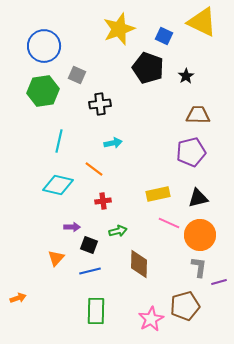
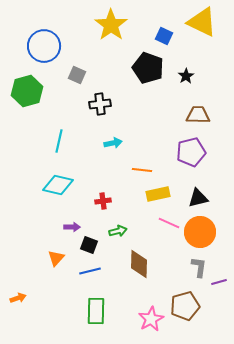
yellow star: moved 8 px left, 4 px up; rotated 16 degrees counterclockwise
green hexagon: moved 16 px left; rotated 8 degrees counterclockwise
orange line: moved 48 px right, 1 px down; rotated 30 degrees counterclockwise
orange circle: moved 3 px up
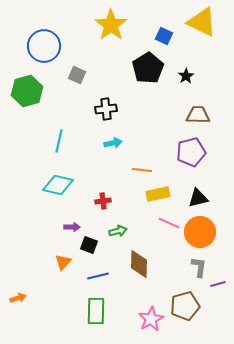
black pentagon: rotated 20 degrees clockwise
black cross: moved 6 px right, 5 px down
orange triangle: moved 7 px right, 4 px down
blue line: moved 8 px right, 5 px down
purple line: moved 1 px left, 2 px down
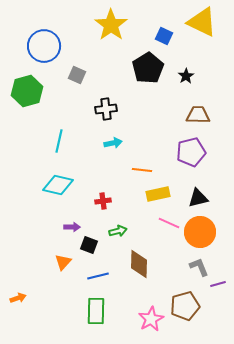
gray L-shape: rotated 30 degrees counterclockwise
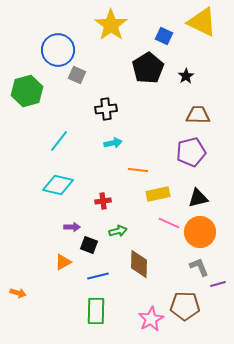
blue circle: moved 14 px right, 4 px down
cyan line: rotated 25 degrees clockwise
orange line: moved 4 px left
orange triangle: rotated 18 degrees clockwise
orange arrow: moved 5 px up; rotated 35 degrees clockwise
brown pentagon: rotated 16 degrees clockwise
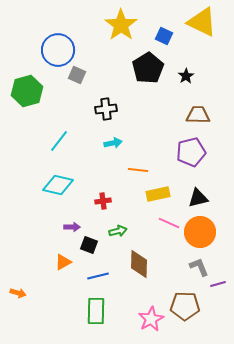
yellow star: moved 10 px right
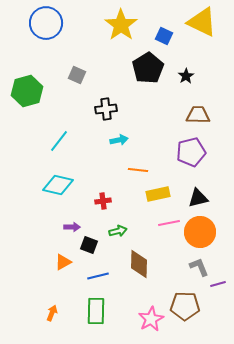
blue circle: moved 12 px left, 27 px up
cyan arrow: moved 6 px right, 3 px up
pink line: rotated 35 degrees counterclockwise
orange arrow: moved 34 px right, 20 px down; rotated 84 degrees counterclockwise
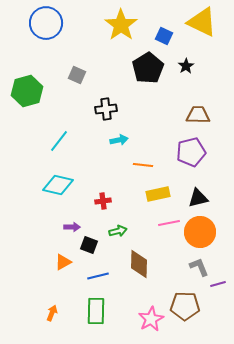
black star: moved 10 px up
orange line: moved 5 px right, 5 px up
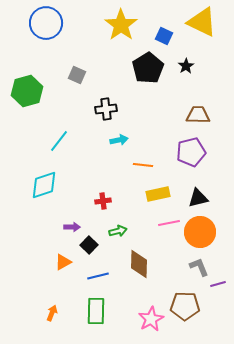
cyan diamond: moved 14 px left; rotated 32 degrees counterclockwise
black square: rotated 24 degrees clockwise
